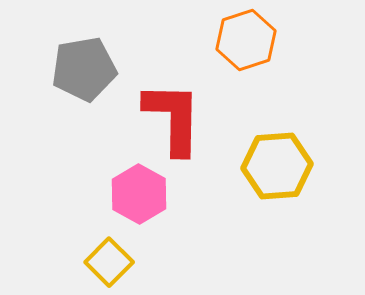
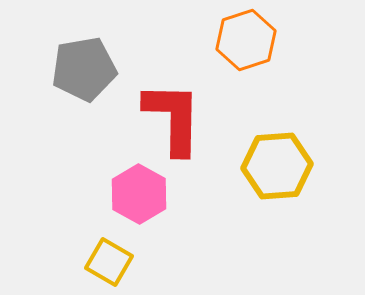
yellow square: rotated 15 degrees counterclockwise
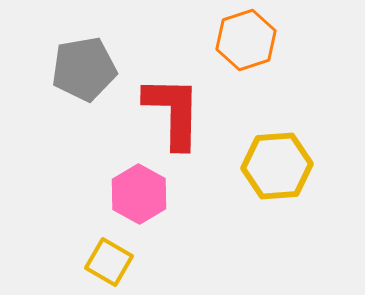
red L-shape: moved 6 px up
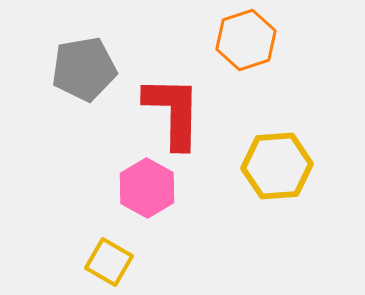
pink hexagon: moved 8 px right, 6 px up
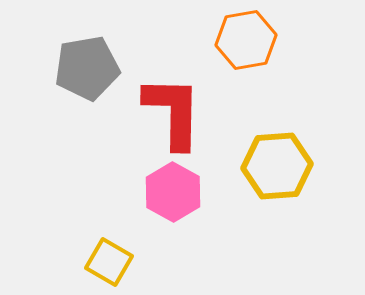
orange hexagon: rotated 8 degrees clockwise
gray pentagon: moved 3 px right, 1 px up
pink hexagon: moved 26 px right, 4 px down
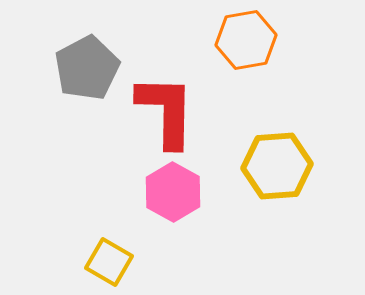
gray pentagon: rotated 18 degrees counterclockwise
red L-shape: moved 7 px left, 1 px up
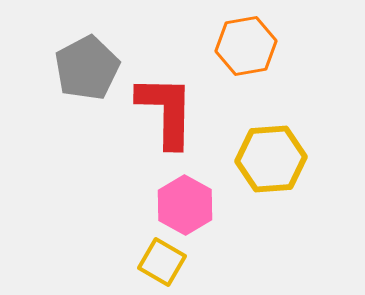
orange hexagon: moved 6 px down
yellow hexagon: moved 6 px left, 7 px up
pink hexagon: moved 12 px right, 13 px down
yellow square: moved 53 px right
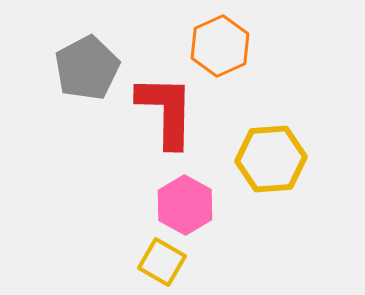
orange hexagon: moved 26 px left; rotated 14 degrees counterclockwise
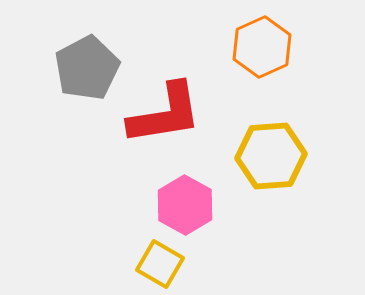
orange hexagon: moved 42 px right, 1 px down
red L-shape: moved 1 px left, 3 px down; rotated 80 degrees clockwise
yellow hexagon: moved 3 px up
yellow square: moved 2 px left, 2 px down
